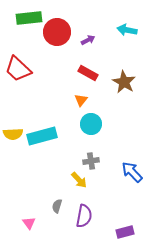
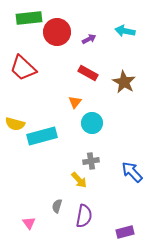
cyan arrow: moved 2 px left, 1 px down
purple arrow: moved 1 px right, 1 px up
red trapezoid: moved 5 px right, 1 px up
orange triangle: moved 6 px left, 2 px down
cyan circle: moved 1 px right, 1 px up
yellow semicircle: moved 2 px right, 10 px up; rotated 18 degrees clockwise
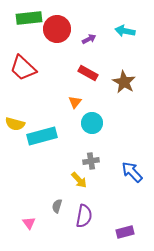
red circle: moved 3 px up
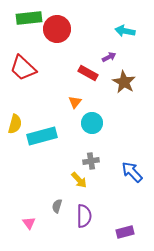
purple arrow: moved 20 px right, 18 px down
yellow semicircle: rotated 90 degrees counterclockwise
purple semicircle: rotated 10 degrees counterclockwise
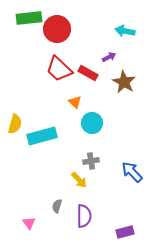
red trapezoid: moved 36 px right, 1 px down
orange triangle: rotated 24 degrees counterclockwise
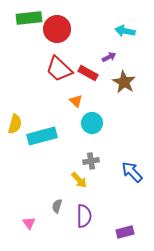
orange triangle: moved 1 px right, 1 px up
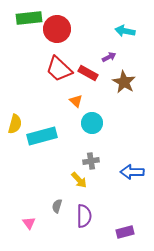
blue arrow: rotated 45 degrees counterclockwise
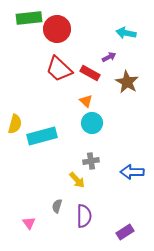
cyan arrow: moved 1 px right, 2 px down
red rectangle: moved 2 px right
brown star: moved 3 px right
orange triangle: moved 10 px right
yellow arrow: moved 2 px left
purple rectangle: rotated 18 degrees counterclockwise
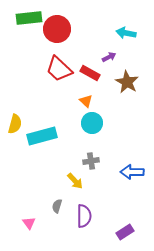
yellow arrow: moved 2 px left, 1 px down
